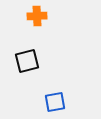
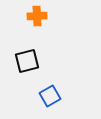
blue square: moved 5 px left, 6 px up; rotated 20 degrees counterclockwise
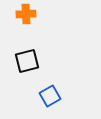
orange cross: moved 11 px left, 2 px up
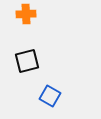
blue square: rotated 30 degrees counterclockwise
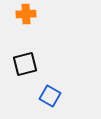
black square: moved 2 px left, 3 px down
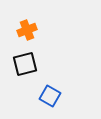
orange cross: moved 1 px right, 16 px down; rotated 18 degrees counterclockwise
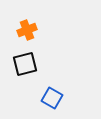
blue square: moved 2 px right, 2 px down
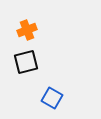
black square: moved 1 px right, 2 px up
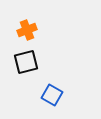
blue square: moved 3 px up
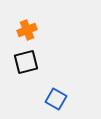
blue square: moved 4 px right, 4 px down
